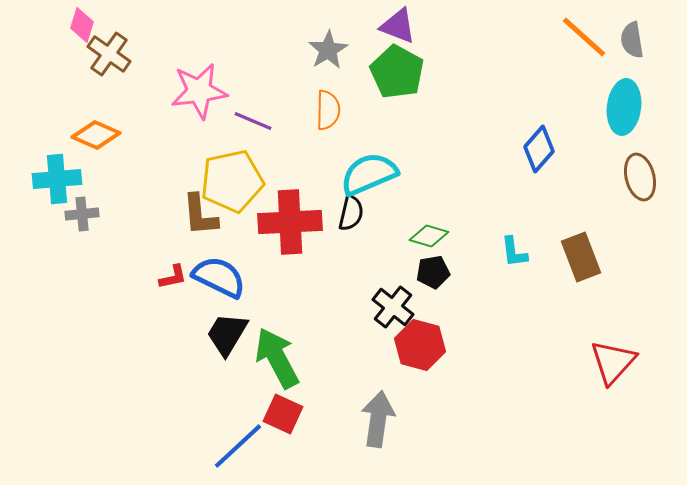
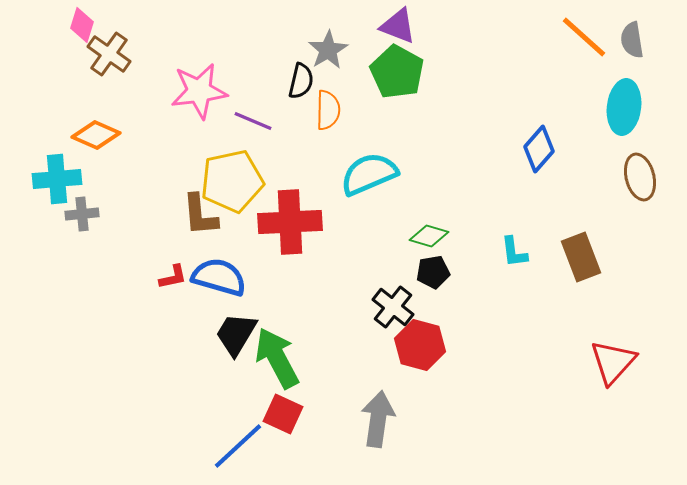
black semicircle: moved 50 px left, 132 px up
blue semicircle: rotated 10 degrees counterclockwise
black trapezoid: moved 9 px right
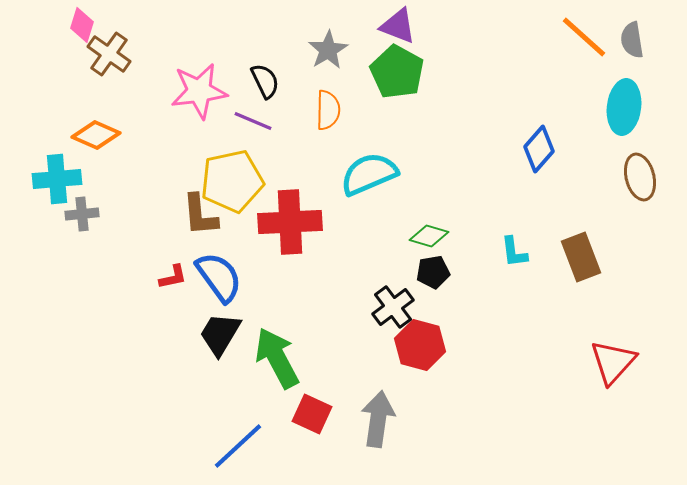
black semicircle: moved 36 px left; rotated 39 degrees counterclockwise
blue semicircle: rotated 38 degrees clockwise
black cross: rotated 15 degrees clockwise
black trapezoid: moved 16 px left
red square: moved 29 px right
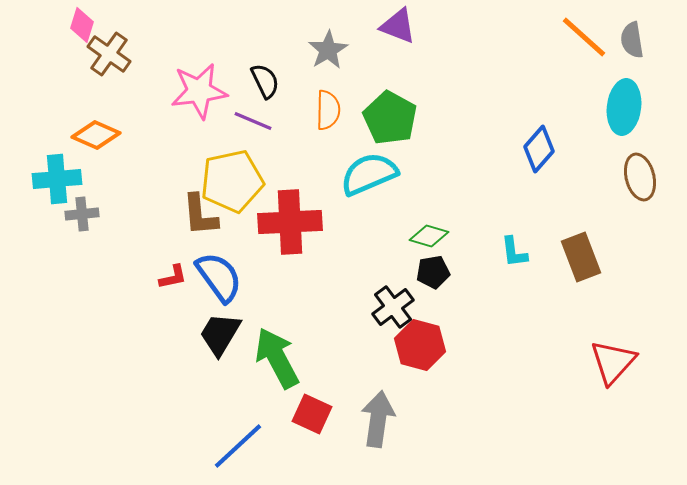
green pentagon: moved 7 px left, 46 px down
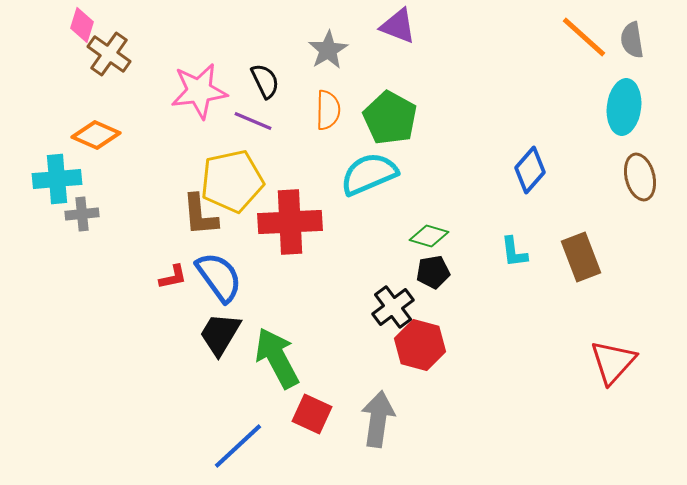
blue diamond: moved 9 px left, 21 px down
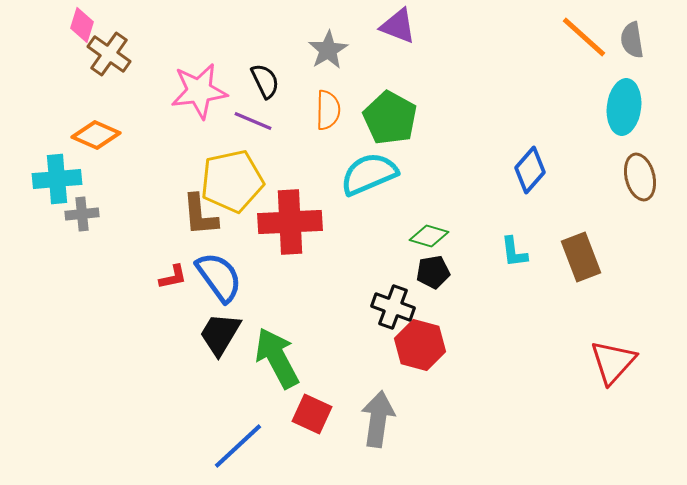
black cross: rotated 33 degrees counterclockwise
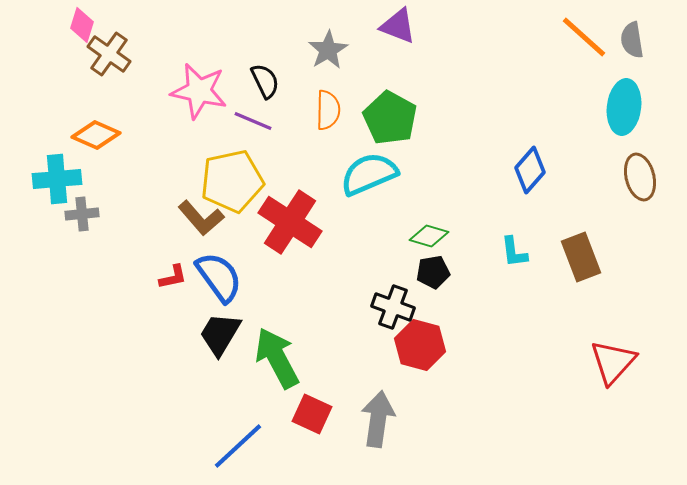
pink star: rotated 20 degrees clockwise
brown L-shape: moved 1 px right, 3 px down; rotated 36 degrees counterclockwise
red cross: rotated 36 degrees clockwise
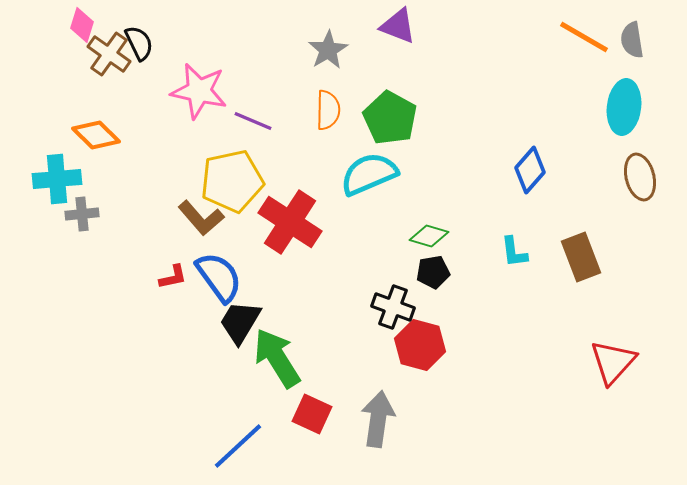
orange line: rotated 12 degrees counterclockwise
black semicircle: moved 126 px left, 38 px up
orange diamond: rotated 21 degrees clockwise
black trapezoid: moved 20 px right, 12 px up
green arrow: rotated 4 degrees counterclockwise
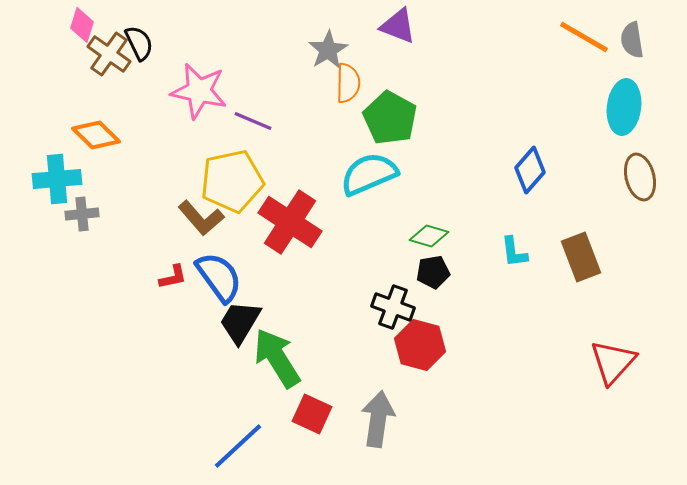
orange semicircle: moved 20 px right, 27 px up
